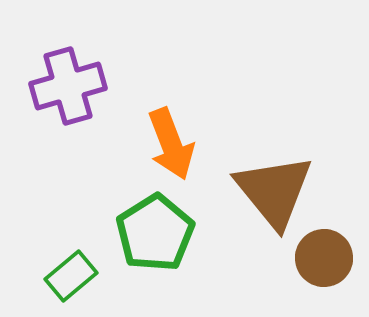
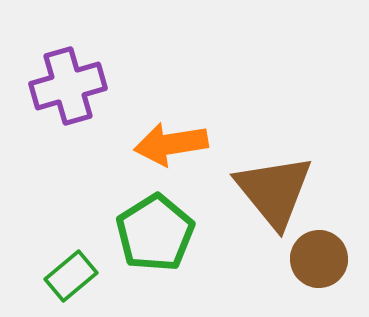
orange arrow: rotated 102 degrees clockwise
brown circle: moved 5 px left, 1 px down
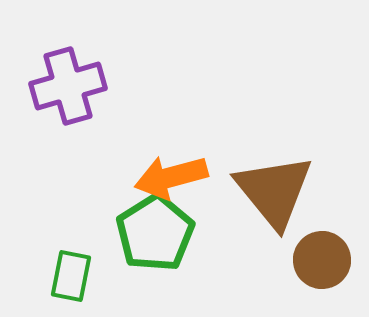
orange arrow: moved 33 px down; rotated 6 degrees counterclockwise
brown circle: moved 3 px right, 1 px down
green rectangle: rotated 39 degrees counterclockwise
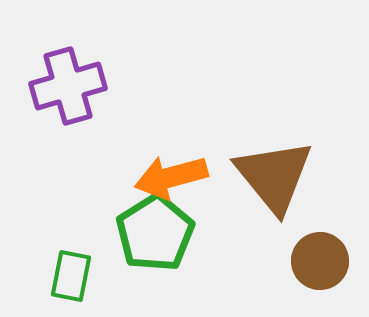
brown triangle: moved 15 px up
brown circle: moved 2 px left, 1 px down
